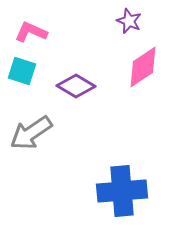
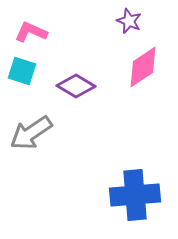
blue cross: moved 13 px right, 4 px down
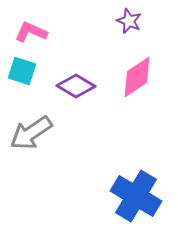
pink diamond: moved 6 px left, 10 px down
blue cross: moved 1 px right, 1 px down; rotated 36 degrees clockwise
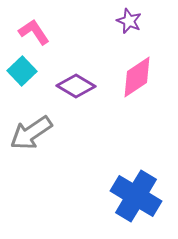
pink L-shape: moved 3 px right; rotated 32 degrees clockwise
cyan square: rotated 28 degrees clockwise
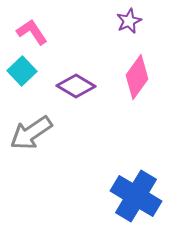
purple star: rotated 25 degrees clockwise
pink L-shape: moved 2 px left
pink diamond: rotated 21 degrees counterclockwise
